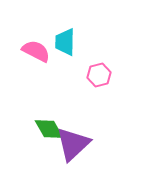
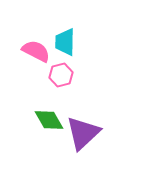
pink hexagon: moved 38 px left
green diamond: moved 9 px up
purple triangle: moved 10 px right, 11 px up
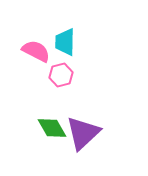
green diamond: moved 3 px right, 8 px down
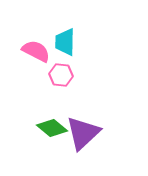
pink hexagon: rotated 20 degrees clockwise
green diamond: rotated 20 degrees counterclockwise
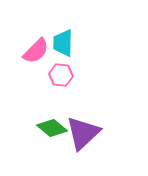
cyan trapezoid: moved 2 px left, 1 px down
pink semicircle: rotated 108 degrees clockwise
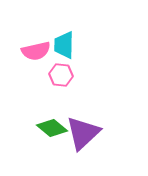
cyan trapezoid: moved 1 px right, 2 px down
pink semicircle: rotated 32 degrees clockwise
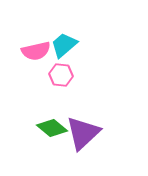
cyan trapezoid: rotated 48 degrees clockwise
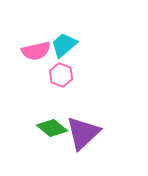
pink hexagon: rotated 15 degrees clockwise
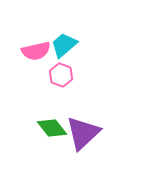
green diamond: rotated 12 degrees clockwise
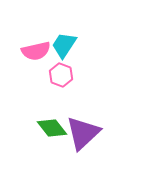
cyan trapezoid: rotated 16 degrees counterclockwise
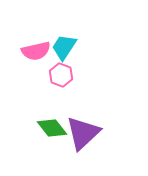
cyan trapezoid: moved 2 px down
